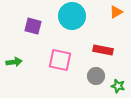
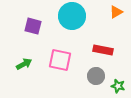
green arrow: moved 10 px right, 2 px down; rotated 21 degrees counterclockwise
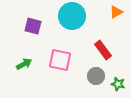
red rectangle: rotated 42 degrees clockwise
green star: moved 2 px up
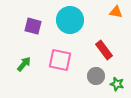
orange triangle: rotated 40 degrees clockwise
cyan circle: moved 2 px left, 4 px down
red rectangle: moved 1 px right
green arrow: rotated 21 degrees counterclockwise
green star: moved 1 px left
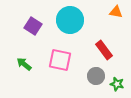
purple square: rotated 18 degrees clockwise
green arrow: rotated 91 degrees counterclockwise
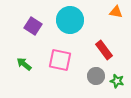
green star: moved 3 px up
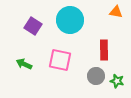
red rectangle: rotated 36 degrees clockwise
green arrow: rotated 14 degrees counterclockwise
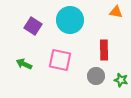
green star: moved 4 px right, 1 px up
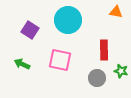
cyan circle: moved 2 px left
purple square: moved 3 px left, 4 px down
green arrow: moved 2 px left
gray circle: moved 1 px right, 2 px down
green star: moved 9 px up
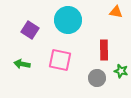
green arrow: rotated 14 degrees counterclockwise
